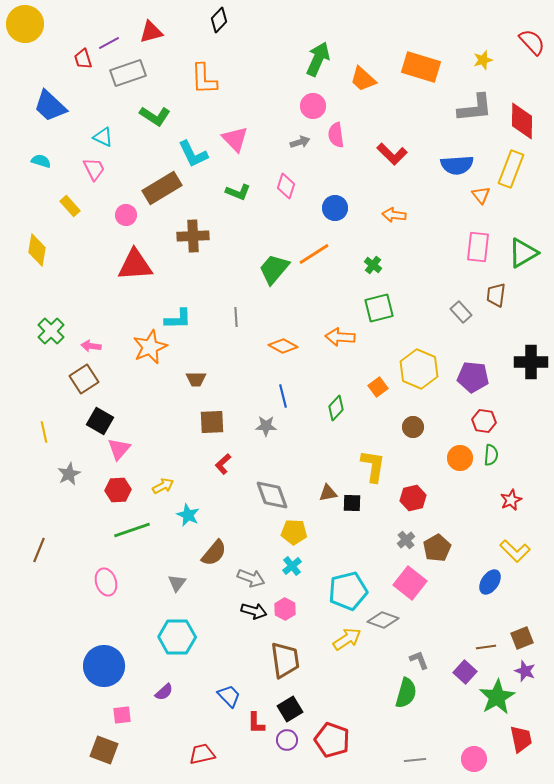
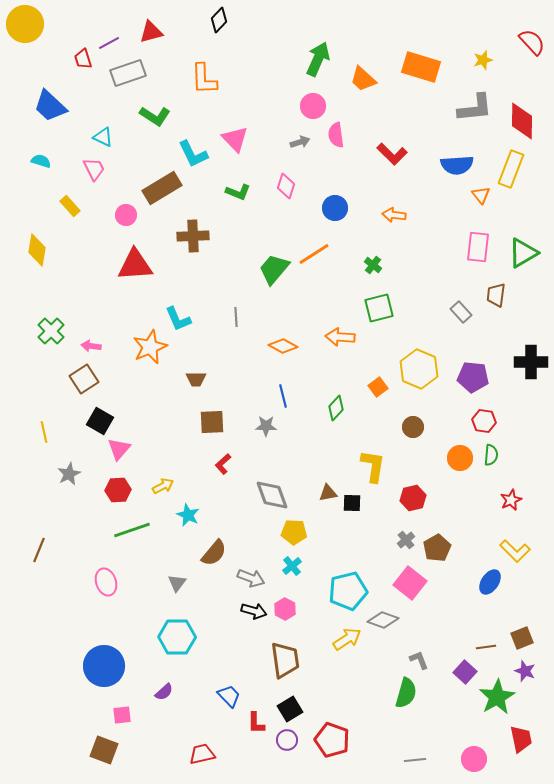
cyan L-shape at (178, 319): rotated 68 degrees clockwise
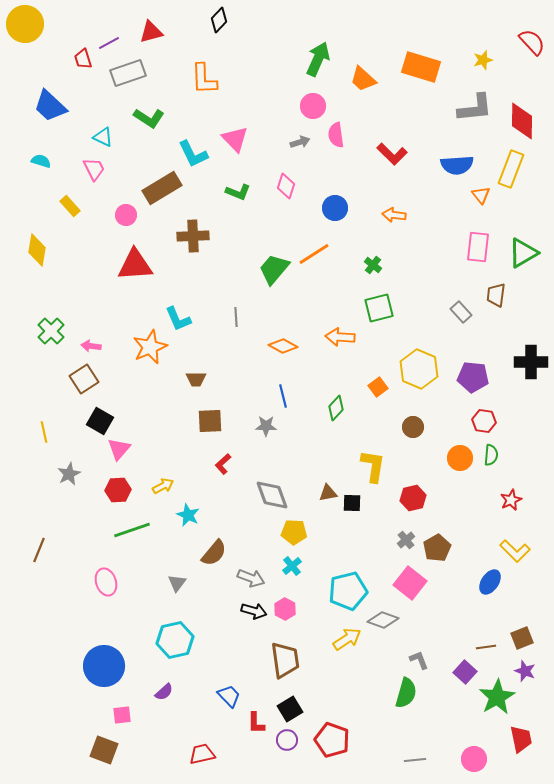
green L-shape at (155, 116): moved 6 px left, 2 px down
brown square at (212, 422): moved 2 px left, 1 px up
cyan hexagon at (177, 637): moved 2 px left, 3 px down; rotated 12 degrees counterclockwise
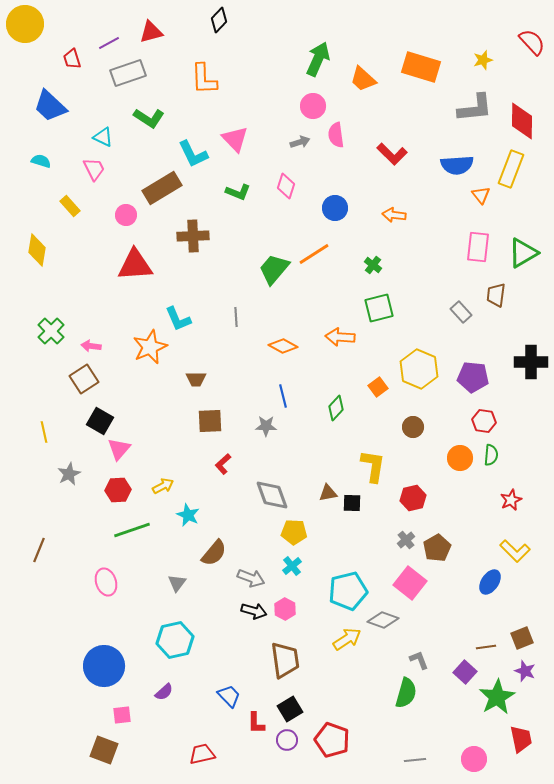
red trapezoid at (83, 59): moved 11 px left
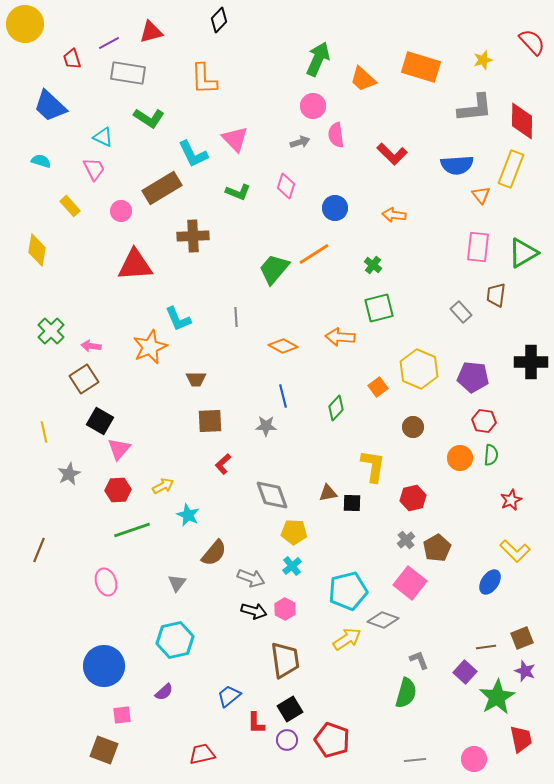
gray rectangle at (128, 73): rotated 28 degrees clockwise
pink circle at (126, 215): moved 5 px left, 4 px up
blue trapezoid at (229, 696): rotated 85 degrees counterclockwise
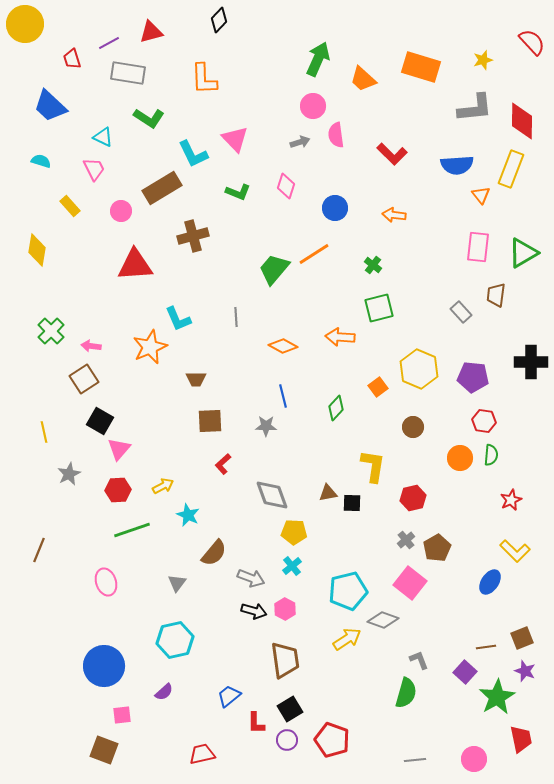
brown cross at (193, 236): rotated 12 degrees counterclockwise
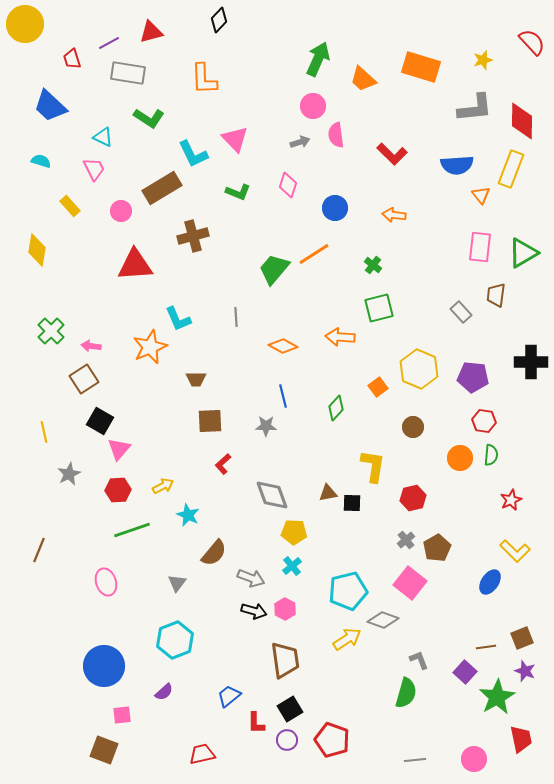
pink diamond at (286, 186): moved 2 px right, 1 px up
pink rectangle at (478, 247): moved 2 px right
cyan hexagon at (175, 640): rotated 9 degrees counterclockwise
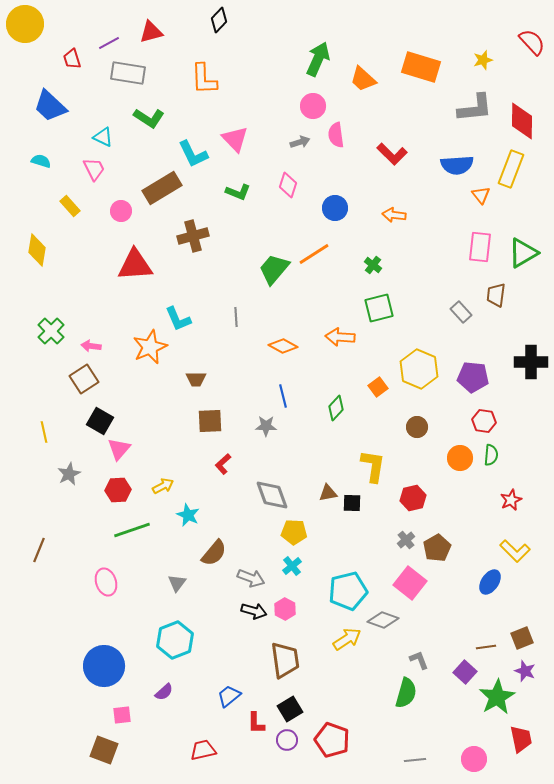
brown circle at (413, 427): moved 4 px right
red trapezoid at (202, 754): moved 1 px right, 4 px up
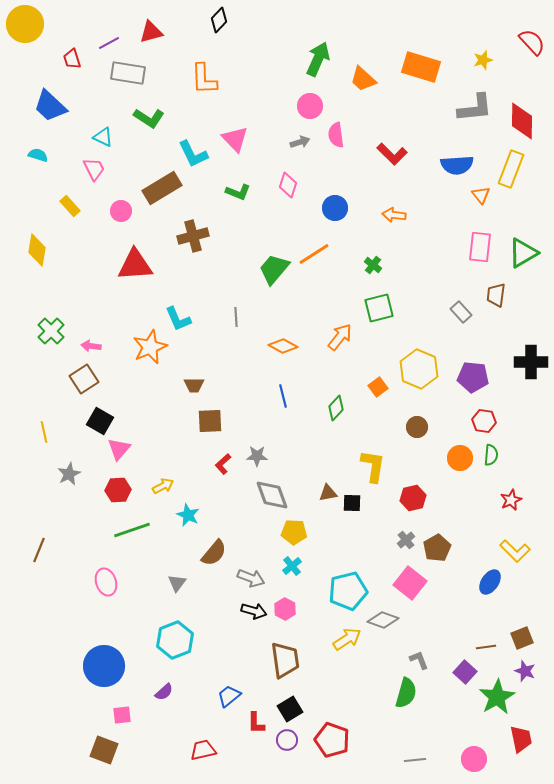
pink circle at (313, 106): moved 3 px left
cyan semicircle at (41, 161): moved 3 px left, 6 px up
orange arrow at (340, 337): rotated 124 degrees clockwise
brown trapezoid at (196, 379): moved 2 px left, 6 px down
gray star at (266, 426): moved 9 px left, 30 px down
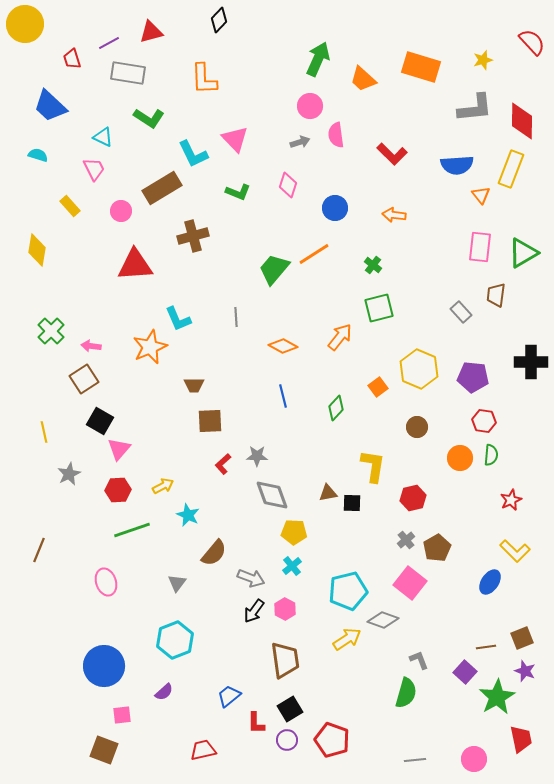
black arrow at (254, 611): rotated 110 degrees clockwise
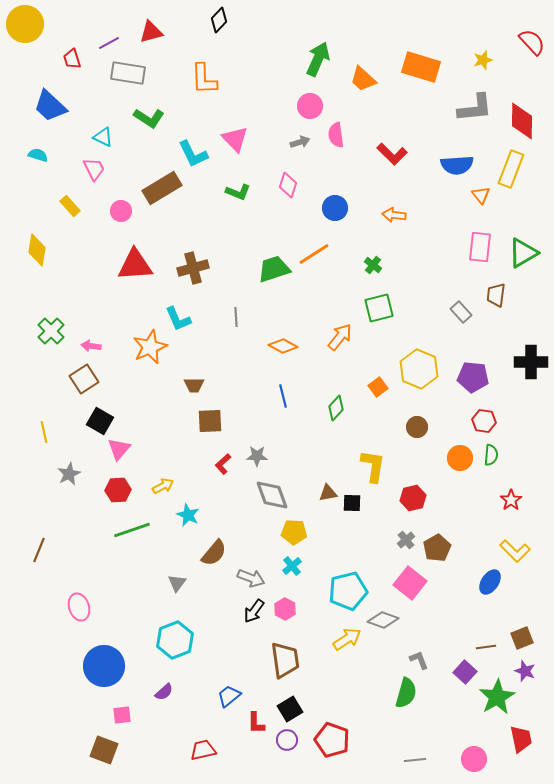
brown cross at (193, 236): moved 32 px down
green trapezoid at (274, 269): rotated 32 degrees clockwise
red star at (511, 500): rotated 10 degrees counterclockwise
pink ellipse at (106, 582): moved 27 px left, 25 px down
